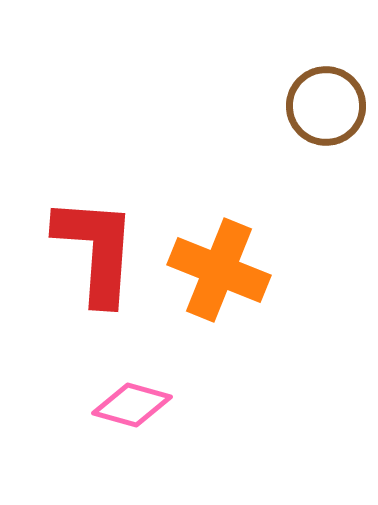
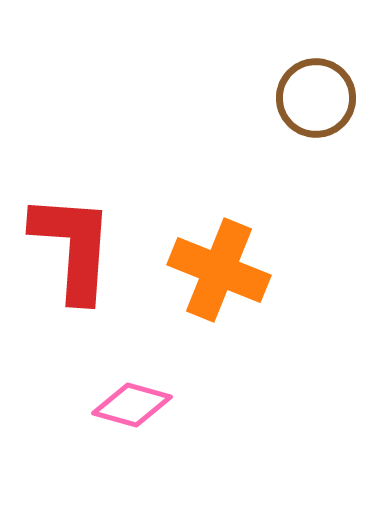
brown circle: moved 10 px left, 8 px up
red L-shape: moved 23 px left, 3 px up
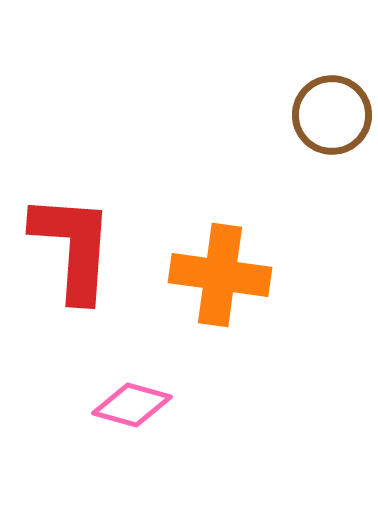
brown circle: moved 16 px right, 17 px down
orange cross: moved 1 px right, 5 px down; rotated 14 degrees counterclockwise
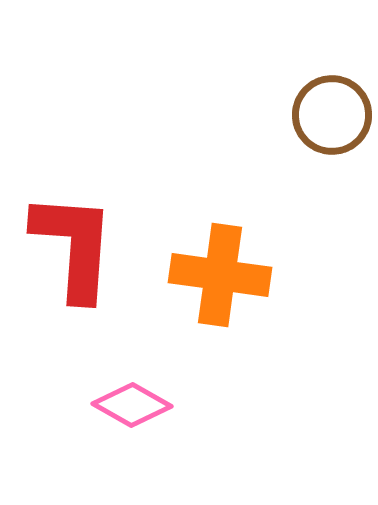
red L-shape: moved 1 px right, 1 px up
pink diamond: rotated 14 degrees clockwise
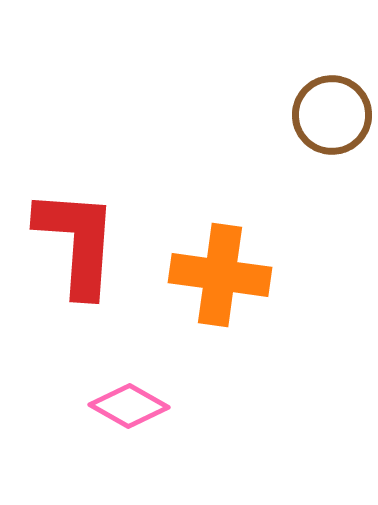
red L-shape: moved 3 px right, 4 px up
pink diamond: moved 3 px left, 1 px down
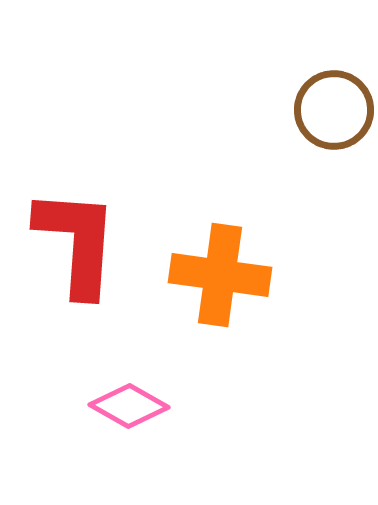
brown circle: moved 2 px right, 5 px up
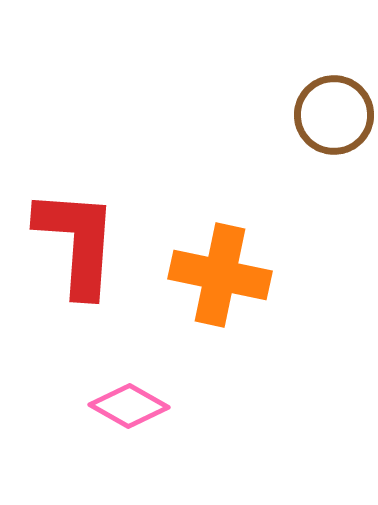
brown circle: moved 5 px down
orange cross: rotated 4 degrees clockwise
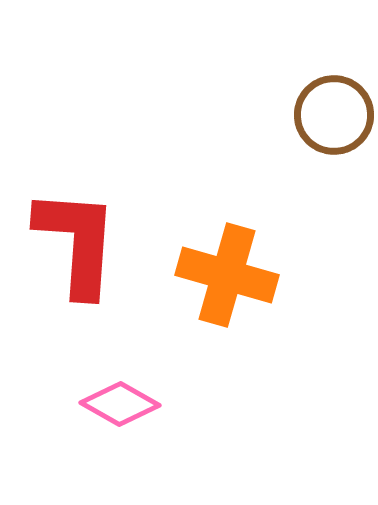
orange cross: moved 7 px right; rotated 4 degrees clockwise
pink diamond: moved 9 px left, 2 px up
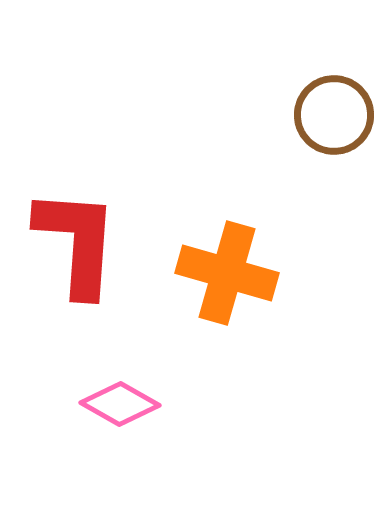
orange cross: moved 2 px up
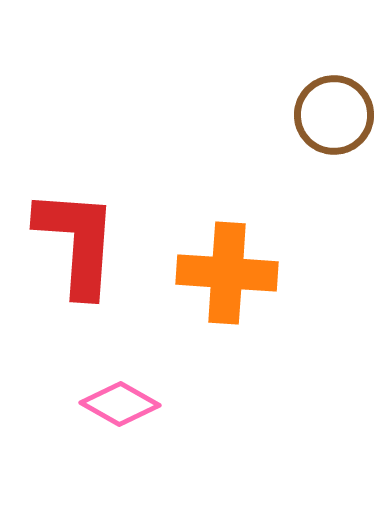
orange cross: rotated 12 degrees counterclockwise
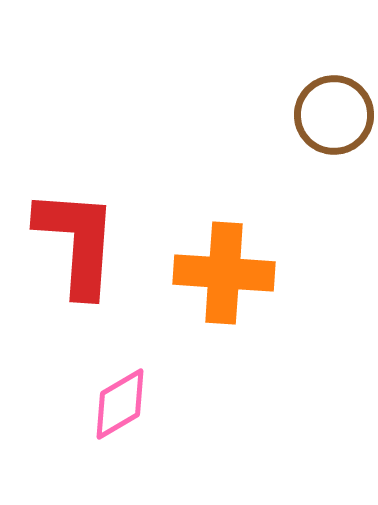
orange cross: moved 3 px left
pink diamond: rotated 60 degrees counterclockwise
